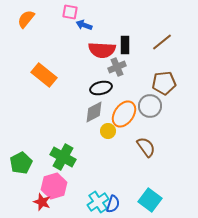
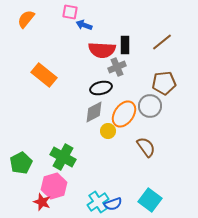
blue semicircle: rotated 54 degrees clockwise
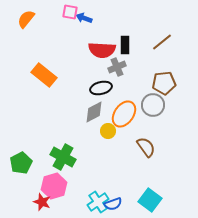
blue arrow: moved 7 px up
gray circle: moved 3 px right, 1 px up
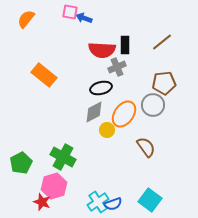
yellow circle: moved 1 px left, 1 px up
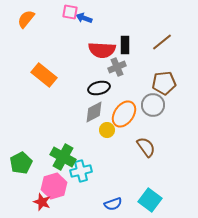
black ellipse: moved 2 px left
cyan cross: moved 17 px left, 31 px up; rotated 20 degrees clockwise
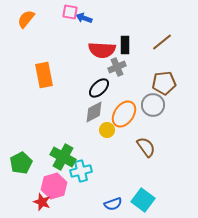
orange rectangle: rotated 40 degrees clockwise
black ellipse: rotated 30 degrees counterclockwise
cyan square: moved 7 px left
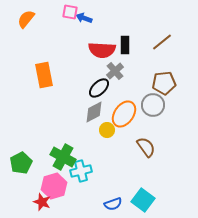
gray cross: moved 2 px left, 4 px down; rotated 18 degrees counterclockwise
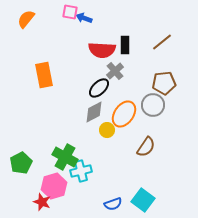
brown semicircle: rotated 70 degrees clockwise
green cross: moved 2 px right
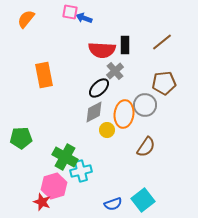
gray circle: moved 8 px left
orange ellipse: rotated 28 degrees counterclockwise
green pentagon: moved 25 px up; rotated 25 degrees clockwise
cyan square: rotated 15 degrees clockwise
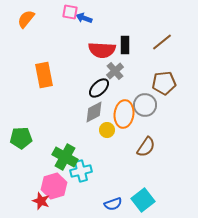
red star: moved 1 px left, 1 px up
